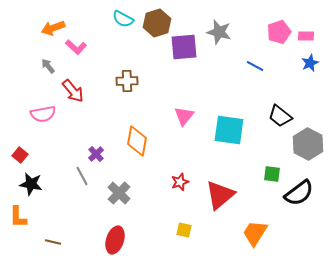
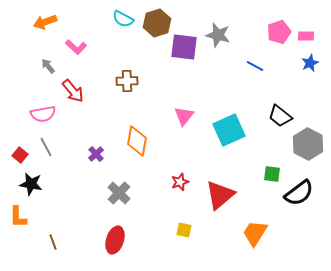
orange arrow: moved 8 px left, 6 px up
gray star: moved 1 px left, 3 px down
purple square: rotated 12 degrees clockwise
cyan square: rotated 32 degrees counterclockwise
gray line: moved 36 px left, 29 px up
brown line: rotated 56 degrees clockwise
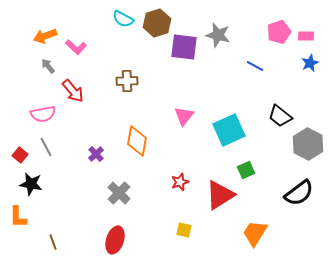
orange arrow: moved 14 px down
green square: moved 26 px left, 4 px up; rotated 30 degrees counterclockwise
red triangle: rotated 8 degrees clockwise
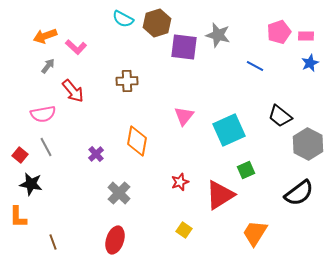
gray arrow: rotated 77 degrees clockwise
yellow square: rotated 21 degrees clockwise
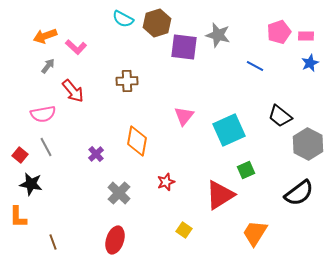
red star: moved 14 px left
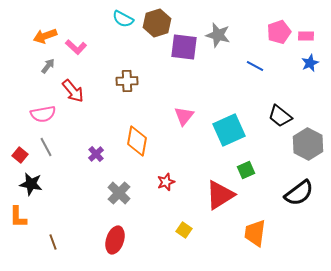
orange trapezoid: rotated 24 degrees counterclockwise
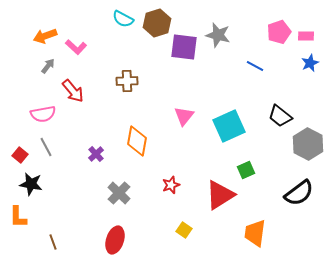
cyan square: moved 4 px up
red star: moved 5 px right, 3 px down
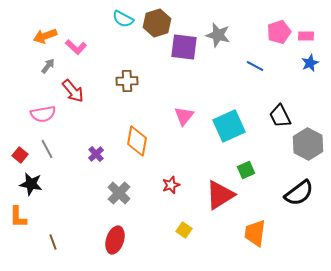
black trapezoid: rotated 25 degrees clockwise
gray line: moved 1 px right, 2 px down
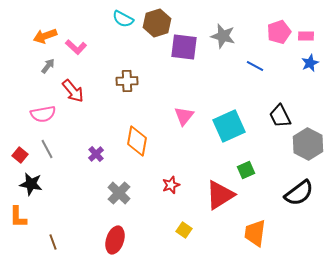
gray star: moved 5 px right, 1 px down
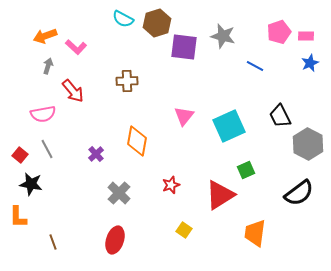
gray arrow: rotated 21 degrees counterclockwise
